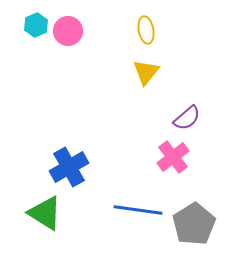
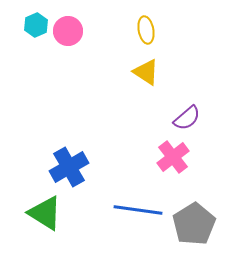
yellow triangle: rotated 36 degrees counterclockwise
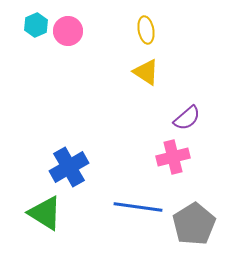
pink cross: rotated 24 degrees clockwise
blue line: moved 3 px up
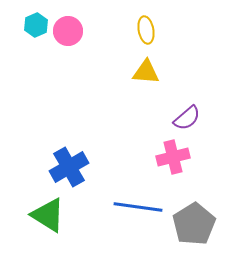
yellow triangle: rotated 28 degrees counterclockwise
green triangle: moved 3 px right, 2 px down
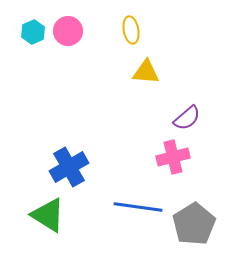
cyan hexagon: moved 3 px left, 7 px down
yellow ellipse: moved 15 px left
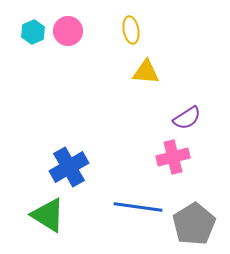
purple semicircle: rotated 8 degrees clockwise
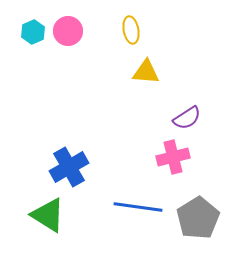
gray pentagon: moved 4 px right, 6 px up
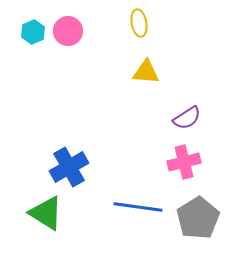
yellow ellipse: moved 8 px right, 7 px up
pink cross: moved 11 px right, 5 px down
green triangle: moved 2 px left, 2 px up
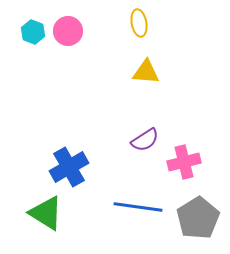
cyan hexagon: rotated 15 degrees counterclockwise
purple semicircle: moved 42 px left, 22 px down
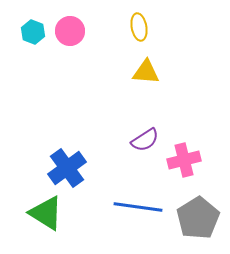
yellow ellipse: moved 4 px down
pink circle: moved 2 px right
pink cross: moved 2 px up
blue cross: moved 2 px left, 1 px down; rotated 6 degrees counterclockwise
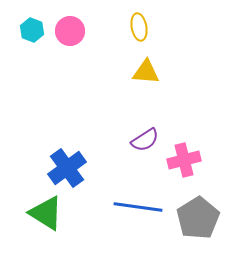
cyan hexagon: moved 1 px left, 2 px up
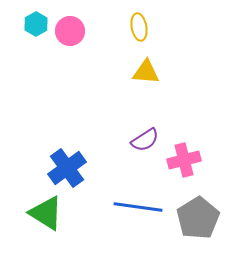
cyan hexagon: moved 4 px right, 6 px up; rotated 10 degrees clockwise
